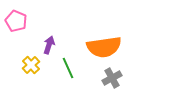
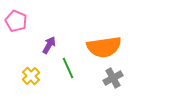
purple arrow: rotated 12 degrees clockwise
yellow cross: moved 11 px down
gray cross: moved 1 px right
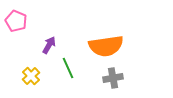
orange semicircle: moved 2 px right, 1 px up
gray cross: rotated 18 degrees clockwise
